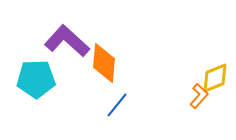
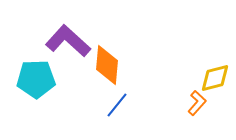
purple L-shape: moved 1 px right
orange diamond: moved 3 px right, 2 px down
yellow diamond: rotated 8 degrees clockwise
orange L-shape: moved 2 px left, 7 px down
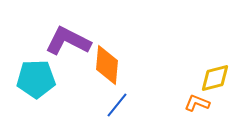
purple L-shape: rotated 15 degrees counterclockwise
orange L-shape: rotated 110 degrees counterclockwise
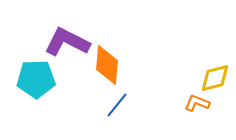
purple L-shape: moved 1 px left, 1 px down
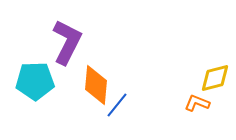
purple L-shape: rotated 90 degrees clockwise
orange diamond: moved 11 px left, 20 px down
cyan pentagon: moved 1 px left, 2 px down
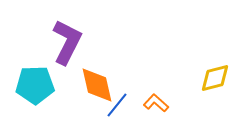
cyan pentagon: moved 4 px down
orange diamond: moved 1 px right; rotated 18 degrees counterclockwise
orange L-shape: moved 41 px left; rotated 20 degrees clockwise
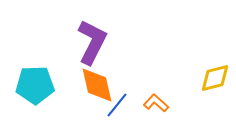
purple L-shape: moved 25 px right
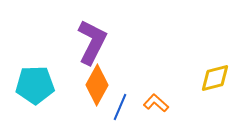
orange diamond: rotated 42 degrees clockwise
blue line: moved 3 px right, 2 px down; rotated 16 degrees counterclockwise
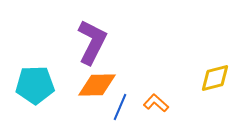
orange diamond: rotated 60 degrees clockwise
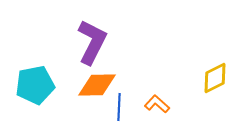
yellow diamond: rotated 12 degrees counterclockwise
cyan pentagon: rotated 9 degrees counterclockwise
orange L-shape: moved 1 px right, 1 px down
blue line: moved 1 px left; rotated 20 degrees counterclockwise
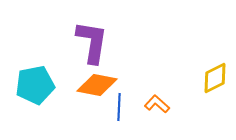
purple L-shape: rotated 18 degrees counterclockwise
orange diamond: rotated 12 degrees clockwise
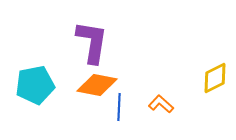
orange L-shape: moved 4 px right
